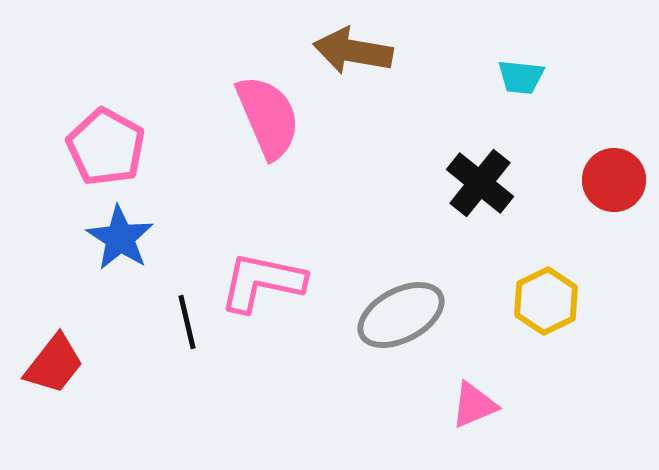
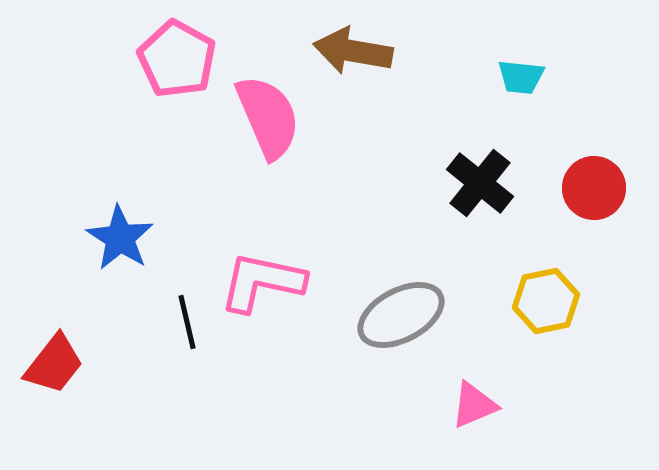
pink pentagon: moved 71 px right, 88 px up
red circle: moved 20 px left, 8 px down
yellow hexagon: rotated 14 degrees clockwise
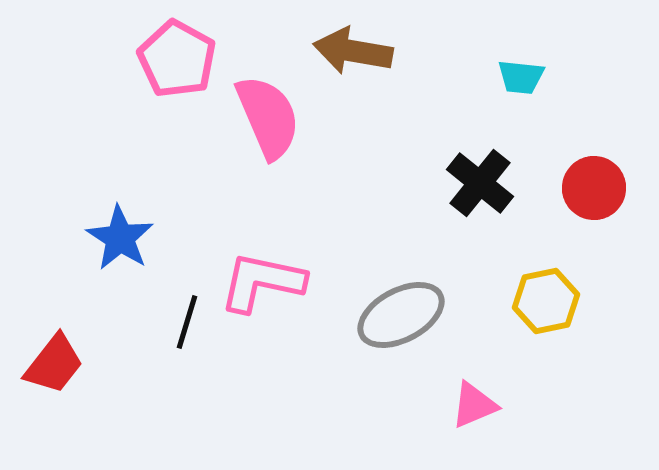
black line: rotated 30 degrees clockwise
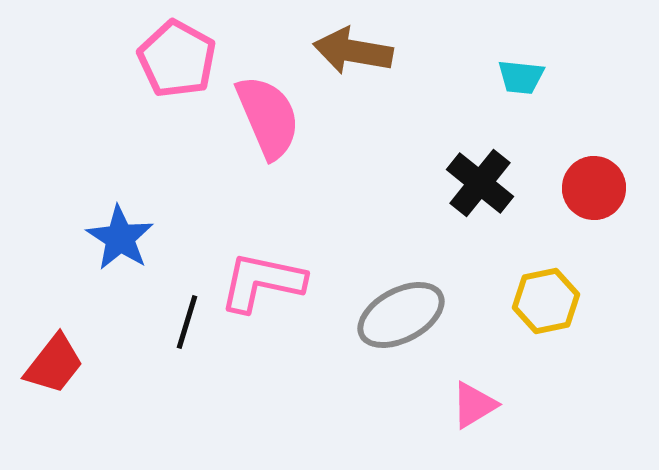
pink triangle: rotated 8 degrees counterclockwise
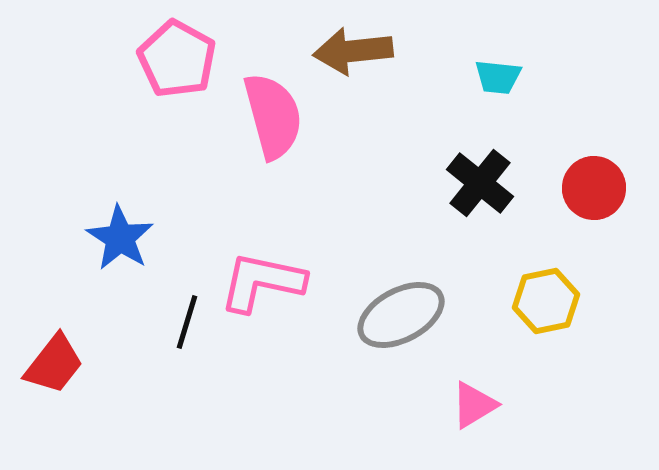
brown arrow: rotated 16 degrees counterclockwise
cyan trapezoid: moved 23 px left
pink semicircle: moved 5 px right, 1 px up; rotated 8 degrees clockwise
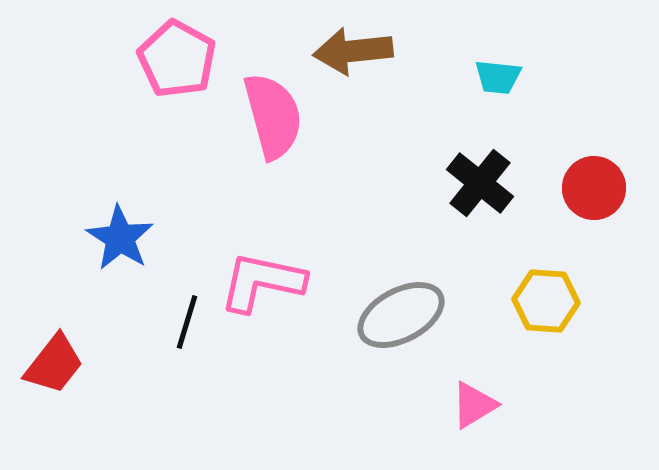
yellow hexagon: rotated 16 degrees clockwise
